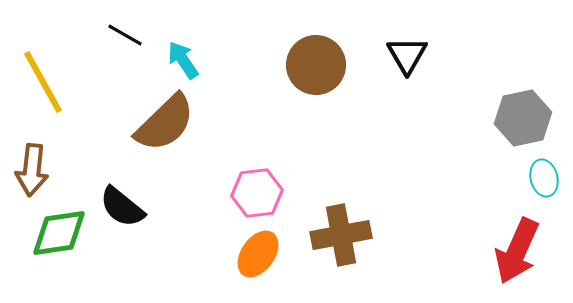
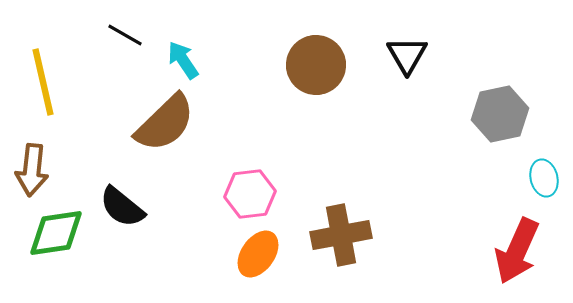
yellow line: rotated 16 degrees clockwise
gray hexagon: moved 23 px left, 4 px up
pink hexagon: moved 7 px left, 1 px down
green diamond: moved 3 px left
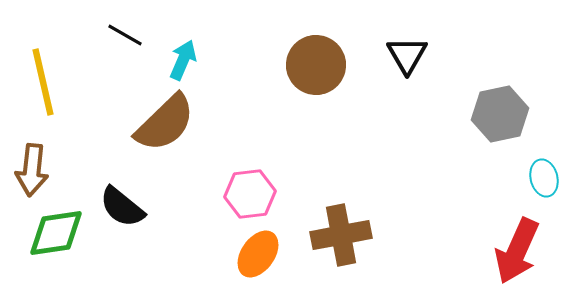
cyan arrow: rotated 57 degrees clockwise
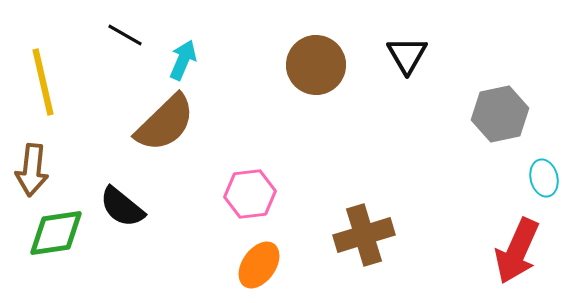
brown cross: moved 23 px right; rotated 6 degrees counterclockwise
orange ellipse: moved 1 px right, 11 px down
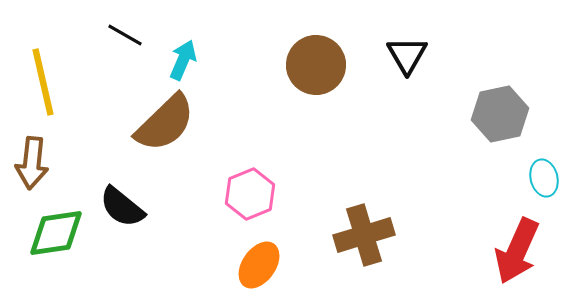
brown arrow: moved 7 px up
pink hexagon: rotated 15 degrees counterclockwise
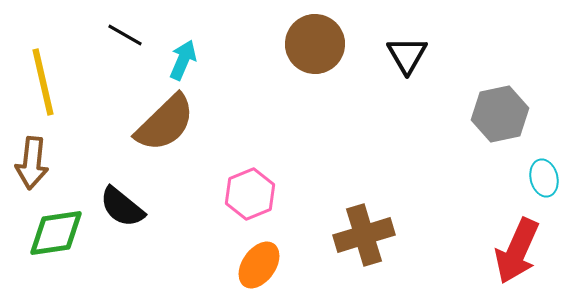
brown circle: moved 1 px left, 21 px up
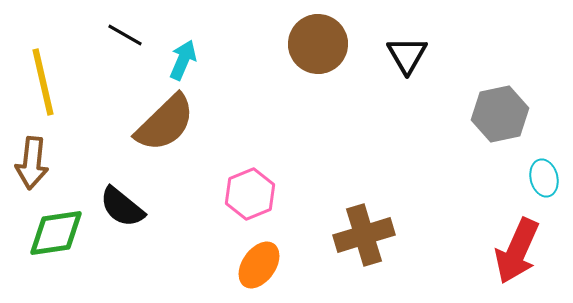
brown circle: moved 3 px right
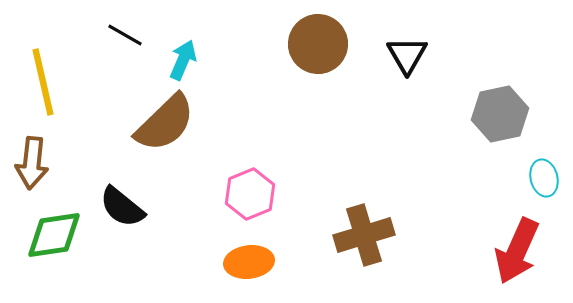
green diamond: moved 2 px left, 2 px down
orange ellipse: moved 10 px left, 3 px up; rotated 48 degrees clockwise
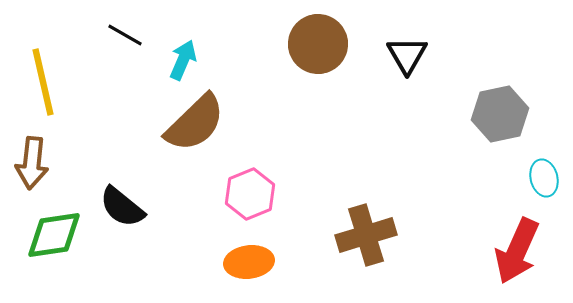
brown semicircle: moved 30 px right
brown cross: moved 2 px right
